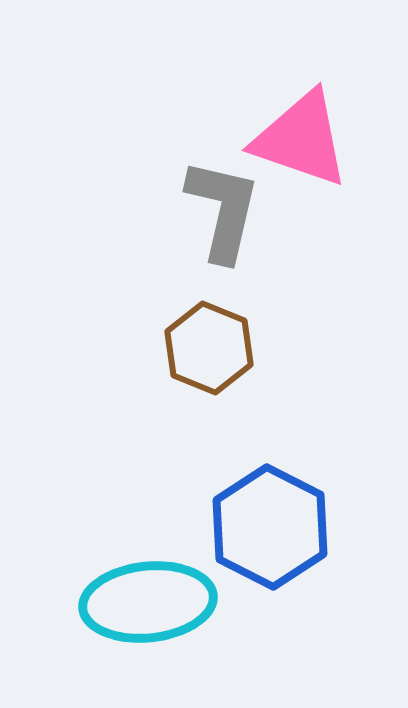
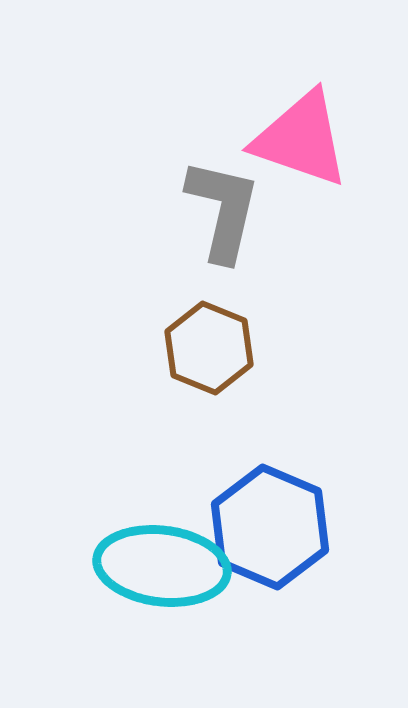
blue hexagon: rotated 4 degrees counterclockwise
cyan ellipse: moved 14 px right, 36 px up; rotated 13 degrees clockwise
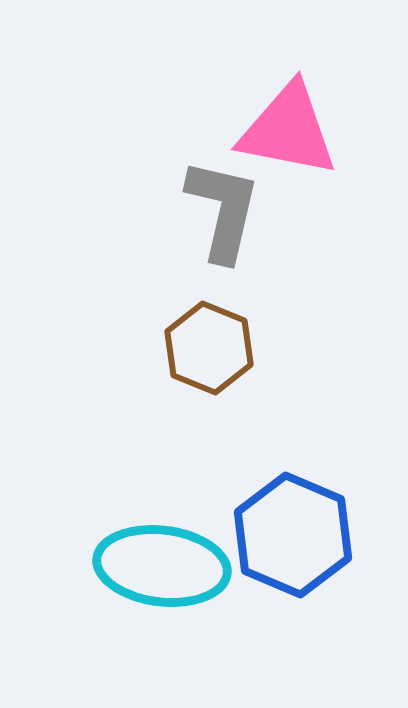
pink triangle: moved 13 px left, 9 px up; rotated 8 degrees counterclockwise
blue hexagon: moved 23 px right, 8 px down
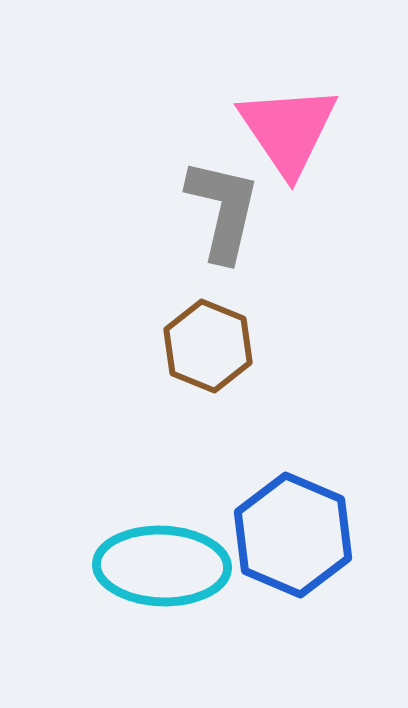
pink triangle: rotated 45 degrees clockwise
brown hexagon: moved 1 px left, 2 px up
cyan ellipse: rotated 5 degrees counterclockwise
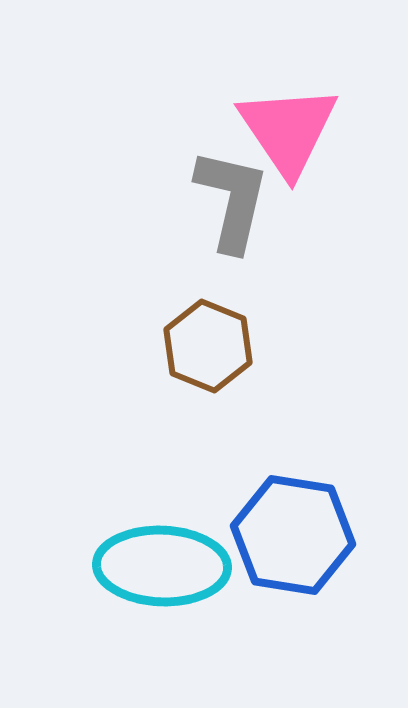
gray L-shape: moved 9 px right, 10 px up
blue hexagon: rotated 14 degrees counterclockwise
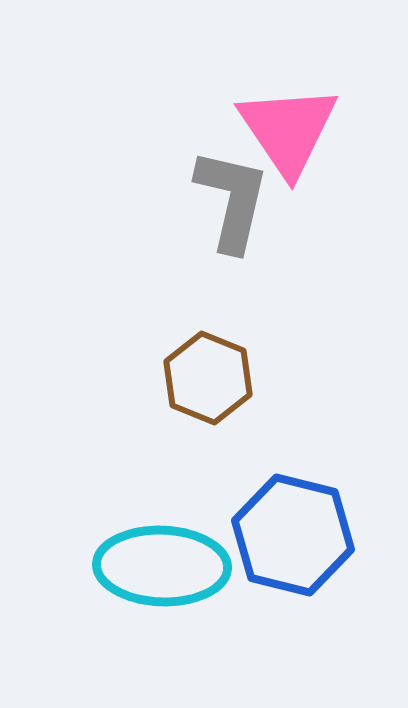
brown hexagon: moved 32 px down
blue hexagon: rotated 5 degrees clockwise
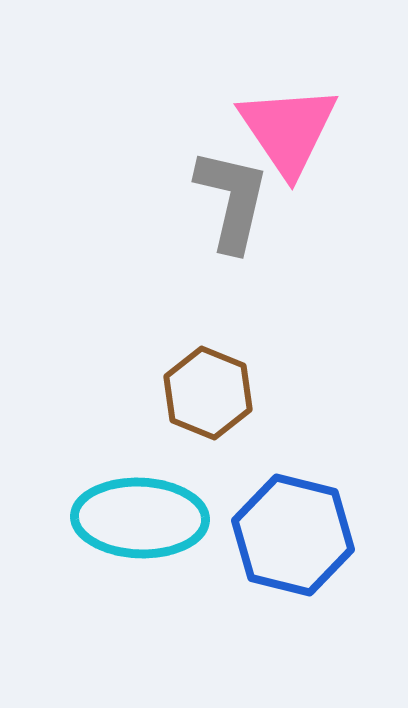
brown hexagon: moved 15 px down
cyan ellipse: moved 22 px left, 48 px up
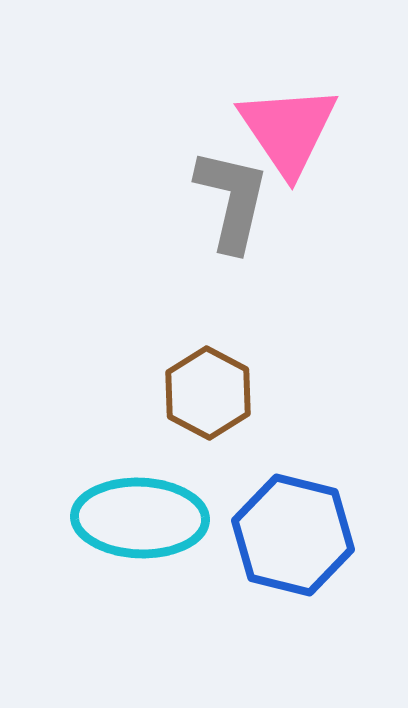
brown hexagon: rotated 6 degrees clockwise
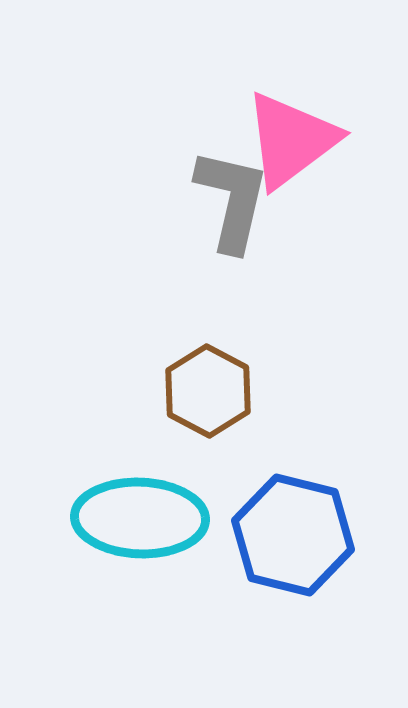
pink triangle: moved 3 px right, 10 px down; rotated 27 degrees clockwise
brown hexagon: moved 2 px up
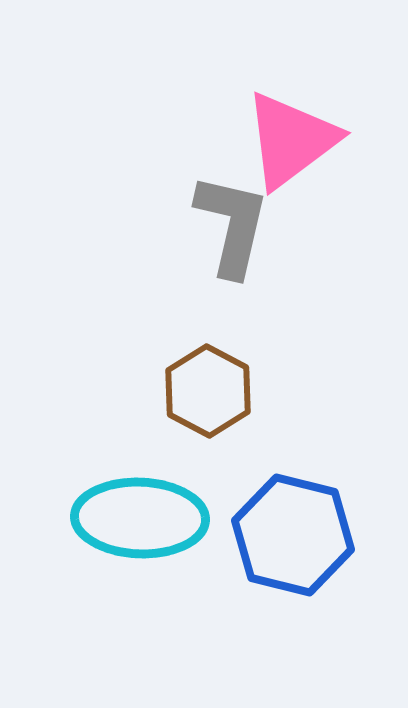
gray L-shape: moved 25 px down
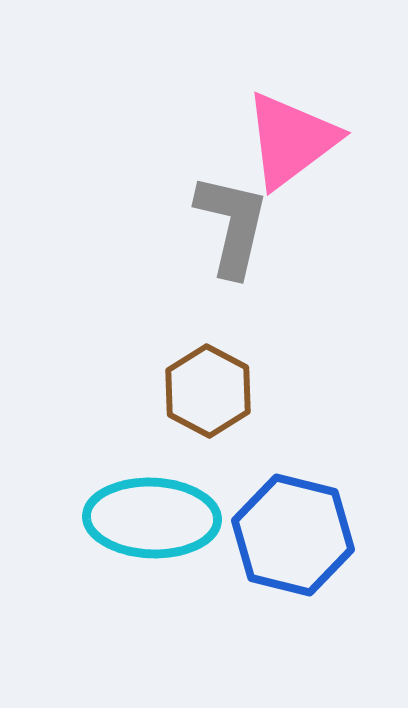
cyan ellipse: moved 12 px right
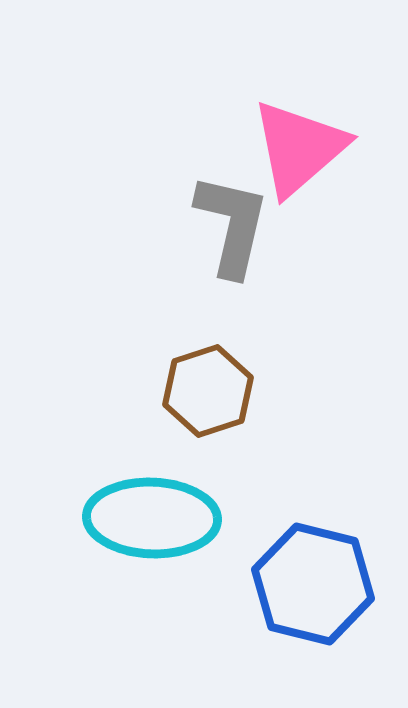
pink triangle: moved 8 px right, 8 px down; rotated 4 degrees counterclockwise
brown hexagon: rotated 14 degrees clockwise
blue hexagon: moved 20 px right, 49 px down
